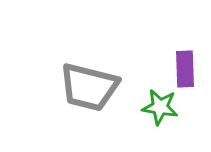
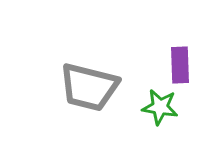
purple rectangle: moved 5 px left, 4 px up
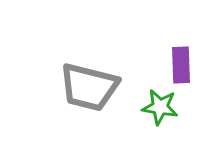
purple rectangle: moved 1 px right
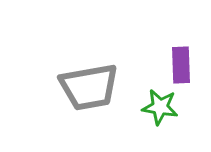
gray trapezoid: rotated 24 degrees counterclockwise
